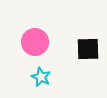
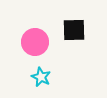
black square: moved 14 px left, 19 px up
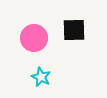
pink circle: moved 1 px left, 4 px up
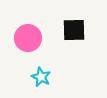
pink circle: moved 6 px left
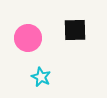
black square: moved 1 px right
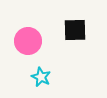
pink circle: moved 3 px down
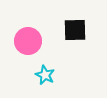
cyan star: moved 4 px right, 2 px up
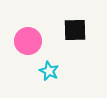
cyan star: moved 4 px right, 4 px up
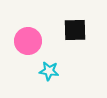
cyan star: rotated 18 degrees counterclockwise
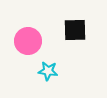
cyan star: moved 1 px left
